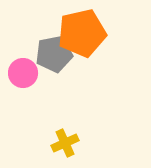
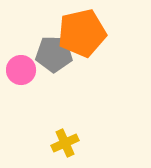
gray pentagon: rotated 12 degrees clockwise
pink circle: moved 2 px left, 3 px up
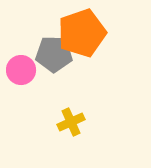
orange pentagon: rotated 6 degrees counterclockwise
yellow cross: moved 6 px right, 21 px up
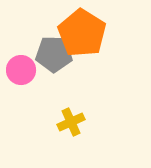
orange pentagon: rotated 21 degrees counterclockwise
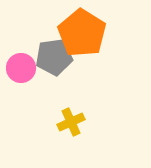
gray pentagon: moved 3 px down; rotated 9 degrees counterclockwise
pink circle: moved 2 px up
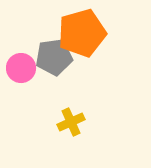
orange pentagon: rotated 24 degrees clockwise
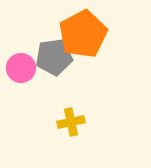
orange pentagon: moved 1 px right, 1 px down; rotated 12 degrees counterclockwise
yellow cross: rotated 12 degrees clockwise
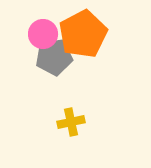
pink circle: moved 22 px right, 34 px up
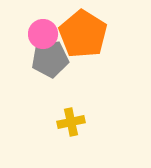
orange pentagon: rotated 12 degrees counterclockwise
gray pentagon: moved 4 px left, 2 px down
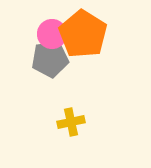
pink circle: moved 9 px right
